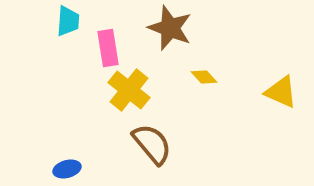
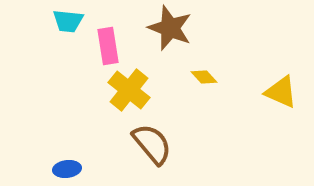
cyan trapezoid: rotated 92 degrees clockwise
pink rectangle: moved 2 px up
blue ellipse: rotated 8 degrees clockwise
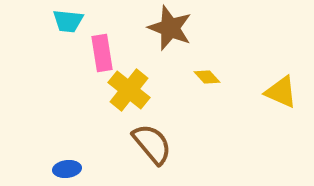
pink rectangle: moved 6 px left, 7 px down
yellow diamond: moved 3 px right
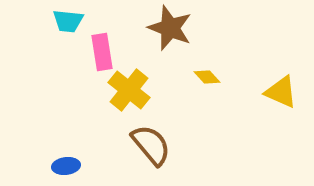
pink rectangle: moved 1 px up
brown semicircle: moved 1 px left, 1 px down
blue ellipse: moved 1 px left, 3 px up
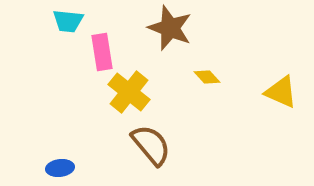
yellow cross: moved 2 px down
blue ellipse: moved 6 px left, 2 px down
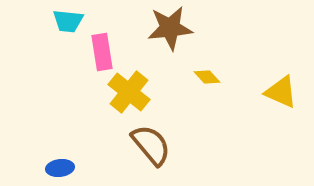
brown star: rotated 27 degrees counterclockwise
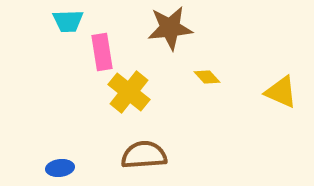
cyan trapezoid: rotated 8 degrees counterclockwise
brown semicircle: moved 7 px left, 10 px down; rotated 54 degrees counterclockwise
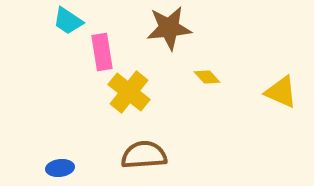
cyan trapezoid: rotated 36 degrees clockwise
brown star: moved 1 px left
